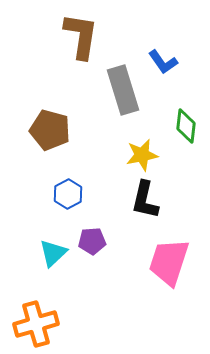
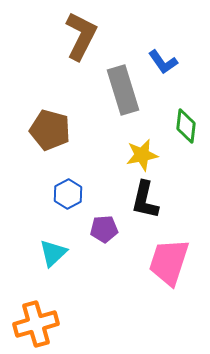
brown L-shape: rotated 18 degrees clockwise
purple pentagon: moved 12 px right, 12 px up
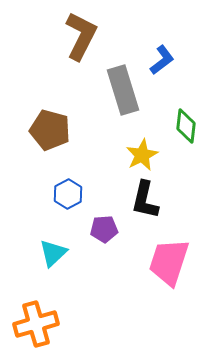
blue L-shape: moved 1 px left, 2 px up; rotated 92 degrees counterclockwise
yellow star: rotated 16 degrees counterclockwise
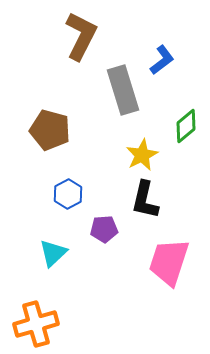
green diamond: rotated 44 degrees clockwise
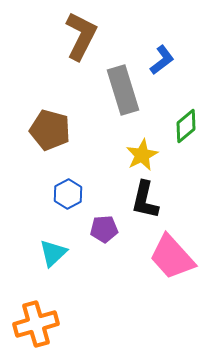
pink trapezoid: moved 3 px right, 5 px up; rotated 60 degrees counterclockwise
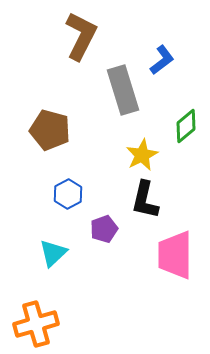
purple pentagon: rotated 16 degrees counterclockwise
pink trapezoid: moved 3 px right, 2 px up; rotated 42 degrees clockwise
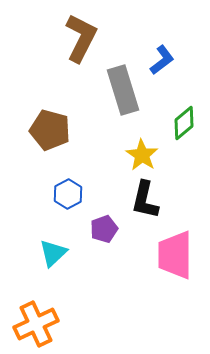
brown L-shape: moved 2 px down
green diamond: moved 2 px left, 3 px up
yellow star: rotated 12 degrees counterclockwise
orange cross: rotated 9 degrees counterclockwise
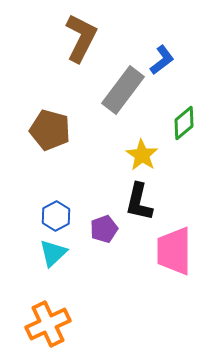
gray rectangle: rotated 54 degrees clockwise
blue hexagon: moved 12 px left, 22 px down
black L-shape: moved 6 px left, 2 px down
pink trapezoid: moved 1 px left, 4 px up
orange cross: moved 12 px right
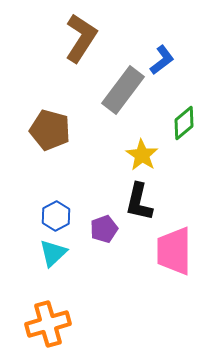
brown L-shape: rotated 6 degrees clockwise
orange cross: rotated 9 degrees clockwise
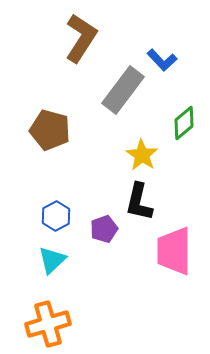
blue L-shape: rotated 84 degrees clockwise
cyan triangle: moved 1 px left, 7 px down
